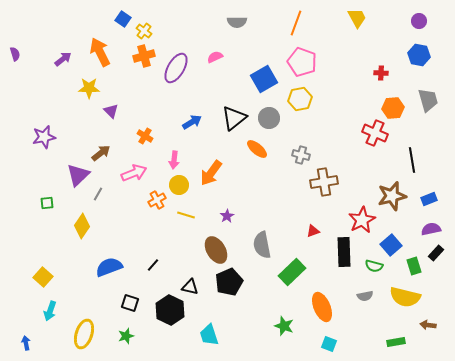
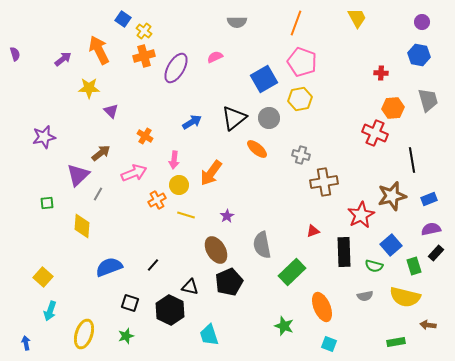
purple circle at (419, 21): moved 3 px right, 1 px down
orange arrow at (100, 52): moved 1 px left, 2 px up
red star at (362, 220): moved 1 px left, 5 px up
yellow diamond at (82, 226): rotated 30 degrees counterclockwise
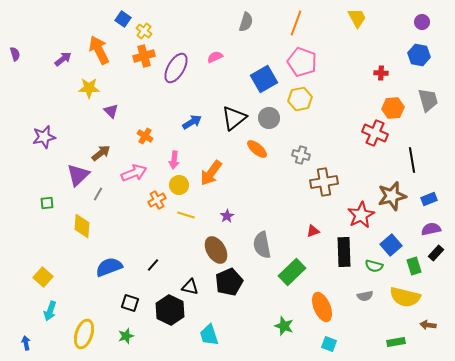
gray semicircle at (237, 22): moved 9 px right; rotated 72 degrees counterclockwise
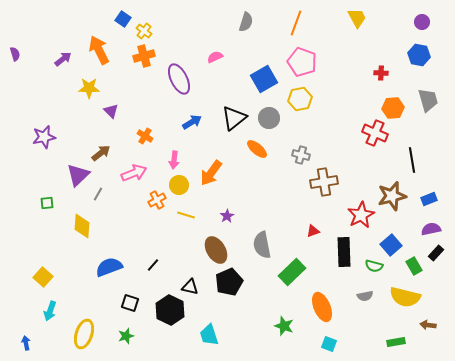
purple ellipse at (176, 68): moved 3 px right, 11 px down; rotated 56 degrees counterclockwise
green rectangle at (414, 266): rotated 12 degrees counterclockwise
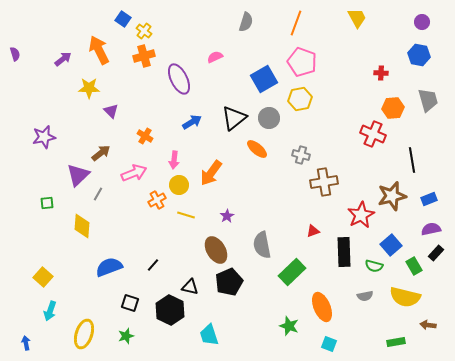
red cross at (375, 133): moved 2 px left, 1 px down
green star at (284, 326): moved 5 px right
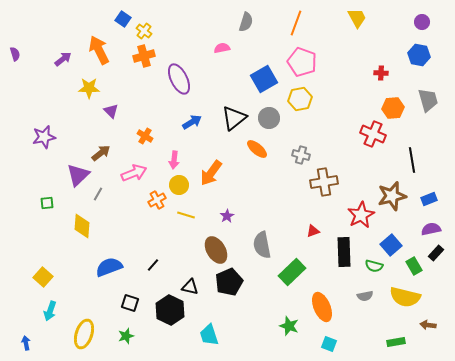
pink semicircle at (215, 57): moved 7 px right, 9 px up; rotated 14 degrees clockwise
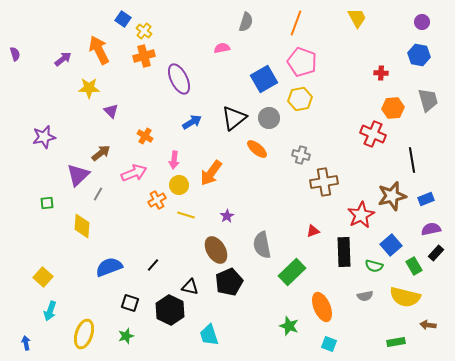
blue rectangle at (429, 199): moved 3 px left
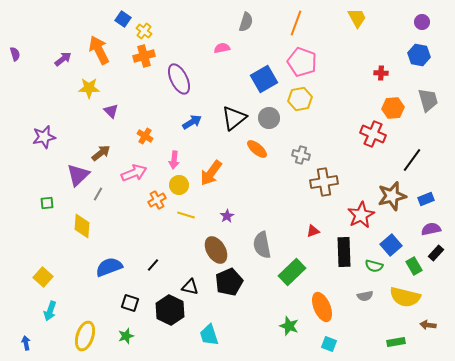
black line at (412, 160): rotated 45 degrees clockwise
yellow ellipse at (84, 334): moved 1 px right, 2 px down
